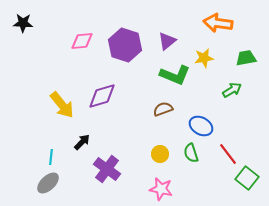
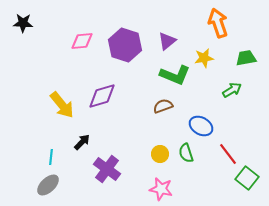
orange arrow: rotated 64 degrees clockwise
brown semicircle: moved 3 px up
green semicircle: moved 5 px left
gray ellipse: moved 2 px down
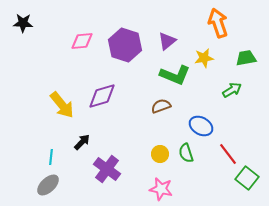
brown semicircle: moved 2 px left
